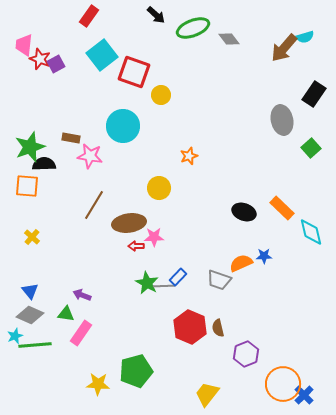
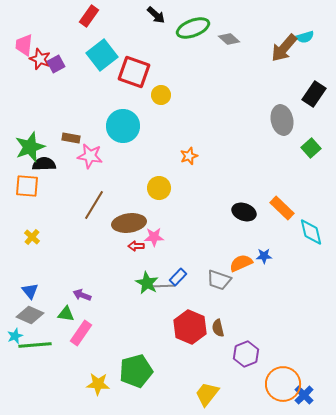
gray diamond at (229, 39): rotated 10 degrees counterclockwise
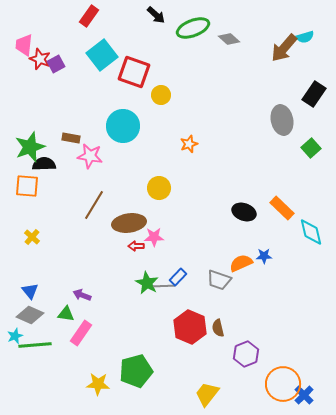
orange star at (189, 156): moved 12 px up
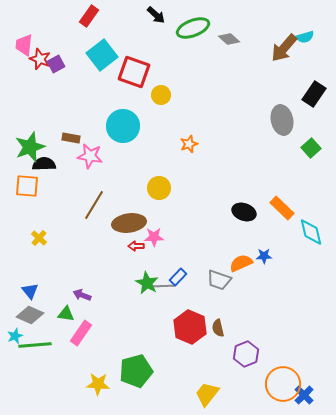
yellow cross at (32, 237): moved 7 px right, 1 px down
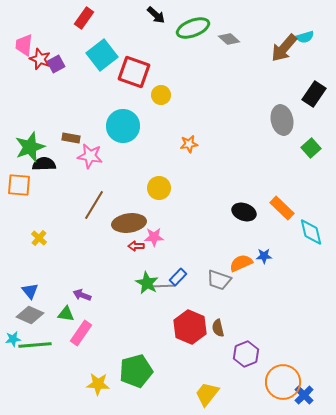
red rectangle at (89, 16): moved 5 px left, 2 px down
orange star at (189, 144): rotated 12 degrees clockwise
orange square at (27, 186): moved 8 px left, 1 px up
cyan star at (15, 336): moved 2 px left, 3 px down; rotated 14 degrees clockwise
orange circle at (283, 384): moved 2 px up
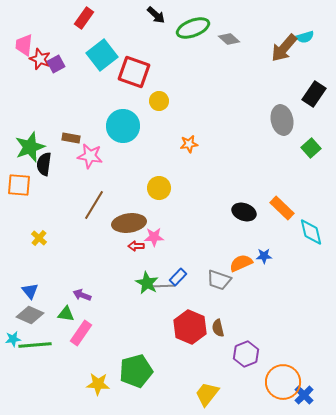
yellow circle at (161, 95): moved 2 px left, 6 px down
black semicircle at (44, 164): rotated 80 degrees counterclockwise
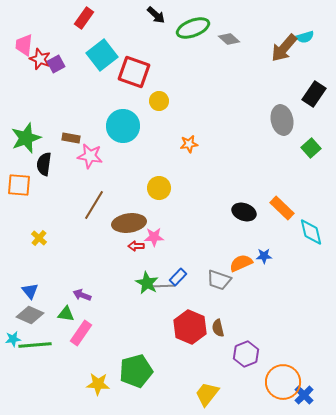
green star at (30, 147): moved 4 px left, 9 px up
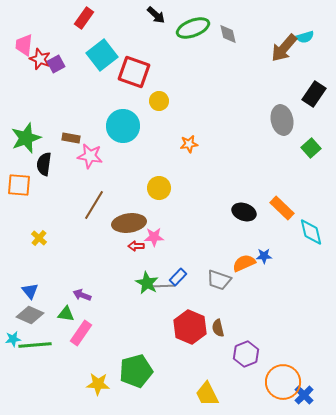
gray diamond at (229, 39): moved 1 px left, 5 px up; rotated 35 degrees clockwise
orange semicircle at (241, 263): moved 3 px right
yellow trapezoid at (207, 394): rotated 64 degrees counterclockwise
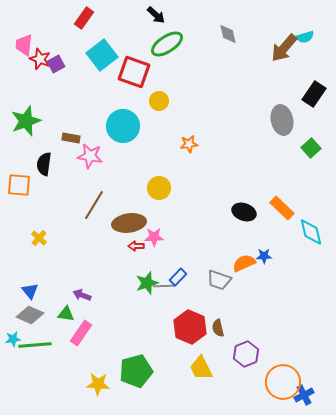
green ellipse at (193, 28): moved 26 px left, 16 px down; rotated 12 degrees counterclockwise
green star at (26, 138): moved 17 px up
green star at (147, 283): rotated 25 degrees clockwise
yellow trapezoid at (207, 394): moved 6 px left, 26 px up
blue cross at (304, 395): rotated 18 degrees clockwise
